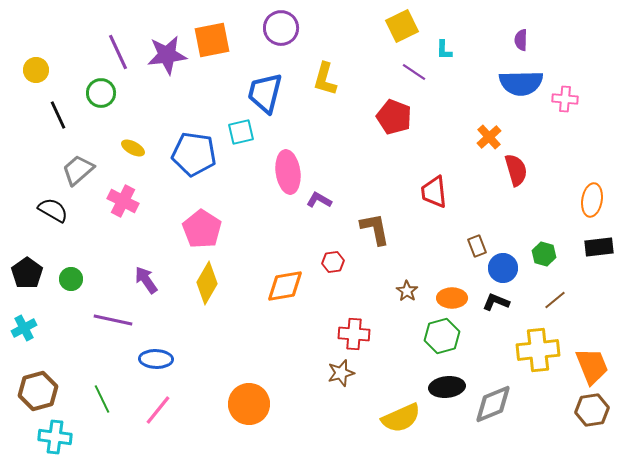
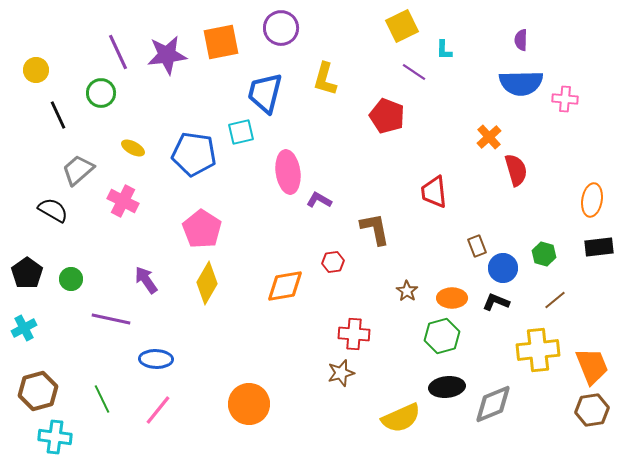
orange square at (212, 40): moved 9 px right, 2 px down
red pentagon at (394, 117): moved 7 px left, 1 px up
purple line at (113, 320): moved 2 px left, 1 px up
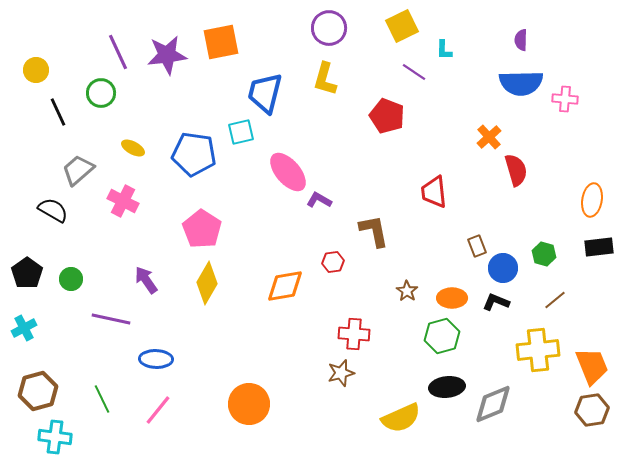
purple circle at (281, 28): moved 48 px right
black line at (58, 115): moved 3 px up
pink ellipse at (288, 172): rotated 33 degrees counterclockwise
brown L-shape at (375, 229): moved 1 px left, 2 px down
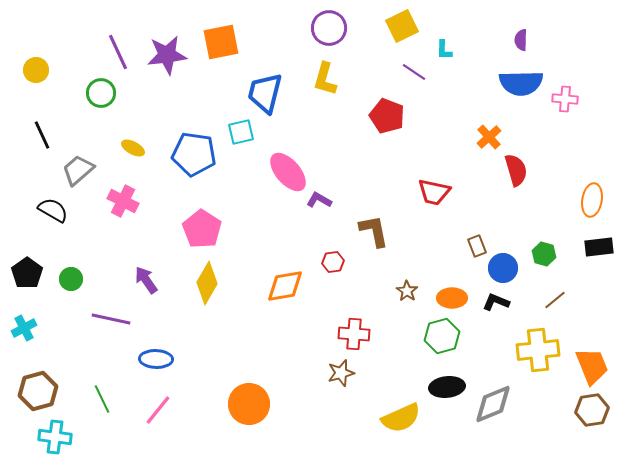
black line at (58, 112): moved 16 px left, 23 px down
red trapezoid at (434, 192): rotated 72 degrees counterclockwise
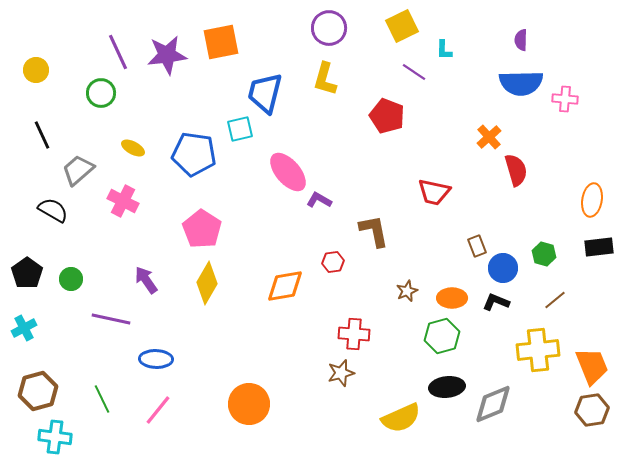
cyan square at (241, 132): moved 1 px left, 3 px up
brown star at (407, 291): rotated 15 degrees clockwise
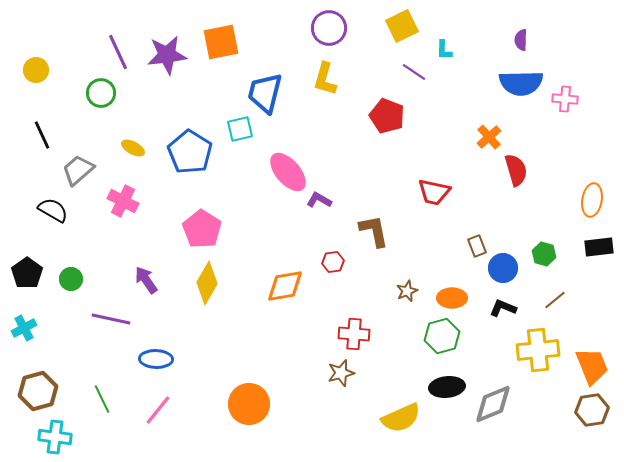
blue pentagon at (194, 154): moved 4 px left, 2 px up; rotated 24 degrees clockwise
black L-shape at (496, 302): moved 7 px right, 6 px down
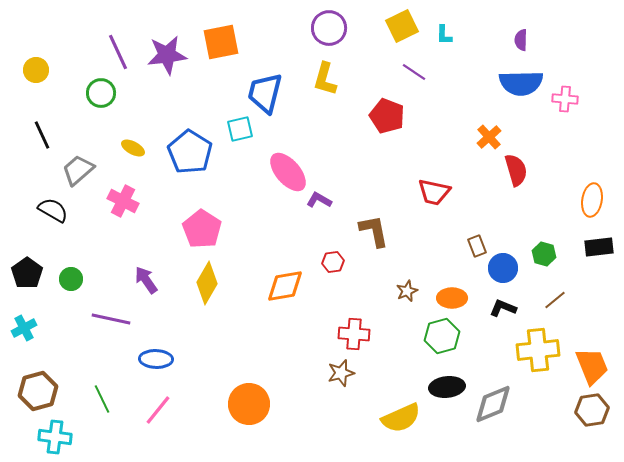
cyan L-shape at (444, 50): moved 15 px up
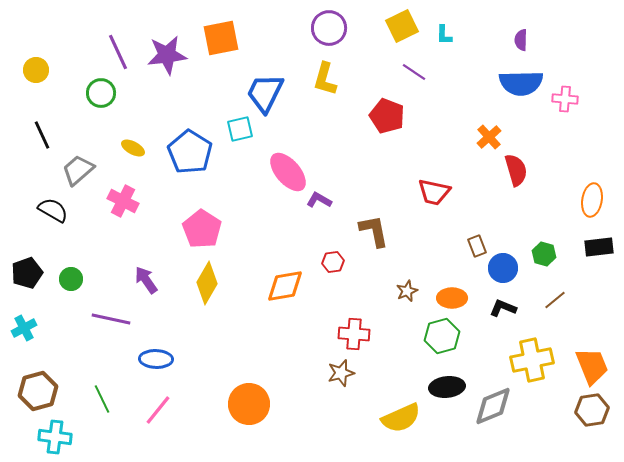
orange square at (221, 42): moved 4 px up
blue trapezoid at (265, 93): rotated 12 degrees clockwise
black pentagon at (27, 273): rotated 16 degrees clockwise
yellow cross at (538, 350): moved 6 px left, 10 px down; rotated 6 degrees counterclockwise
gray diamond at (493, 404): moved 2 px down
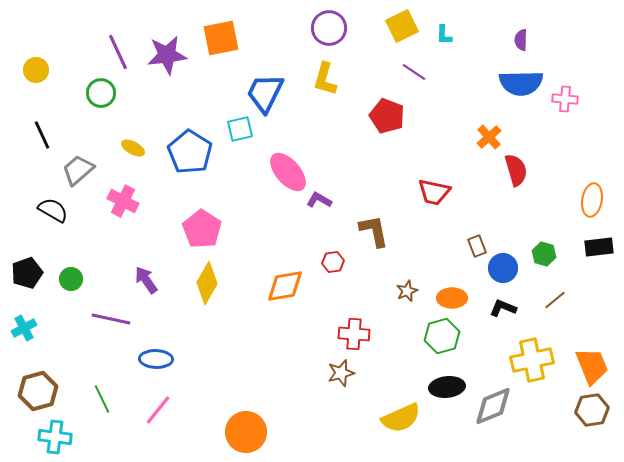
orange circle at (249, 404): moved 3 px left, 28 px down
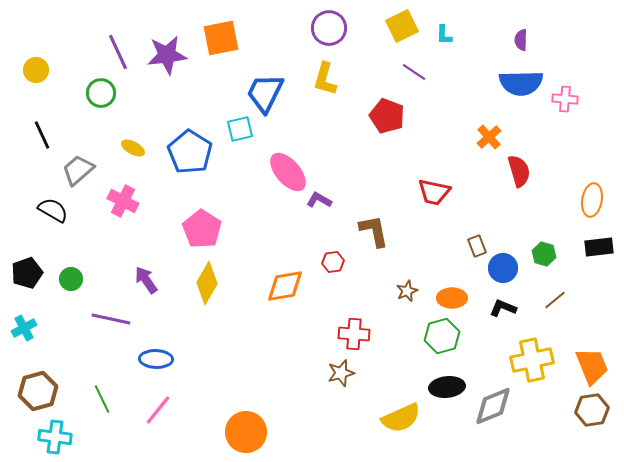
red semicircle at (516, 170): moved 3 px right, 1 px down
